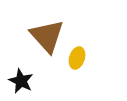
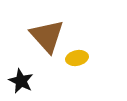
yellow ellipse: rotated 60 degrees clockwise
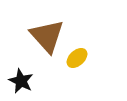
yellow ellipse: rotated 30 degrees counterclockwise
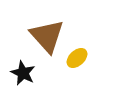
black star: moved 2 px right, 8 px up
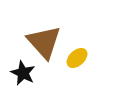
brown triangle: moved 3 px left, 6 px down
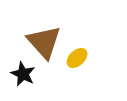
black star: moved 1 px down
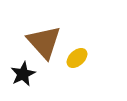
black star: rotated 20 degrees clockwise
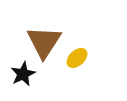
brown triangle: rotated 15 degrees clockwise
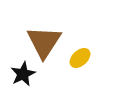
yellow ellipse: moved 3 px right
